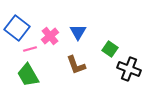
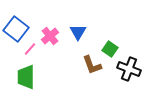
blue square: moved 1 px left, 1 px down
pink line: rotated 32 degrees counterclockwise
brown L-shape: moved 16 px right
green trapezoid: moved 2 px left, 2 px down; rotated 30 degrees clockwise
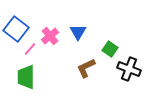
brown L-shape: moved 6 px left, 3 px down; rotated 85 degrees clockwise
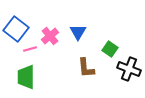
pink line: rotated 32 degrees clockwise
brown L-shape: rotated 70 degrees counterclockwise
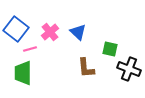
blue triangle: rotated 18 degrees counterclockwise
pink cross: moved 4 px up
green square: rotated 21 degrees counterclockwise
green trapezoid: moved 3 px left, 4 px up
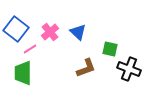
pink line: rotated 16 degrees counterclockwise
brown L-shape: rotated 105 degrees counterclockwise
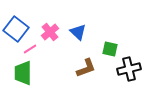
black cross: rotated 35 degrees counterclockwise
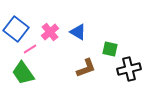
blue triangle: rotated 12 degrees counterclockwise
green trapezoid: rotated 35 degrees counterclockwise
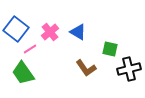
brown L-shape: rotated 75 degrees clockwise
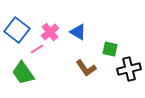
blue square: moved 1 px right, 1 px down
pink line: moved 7 px right
